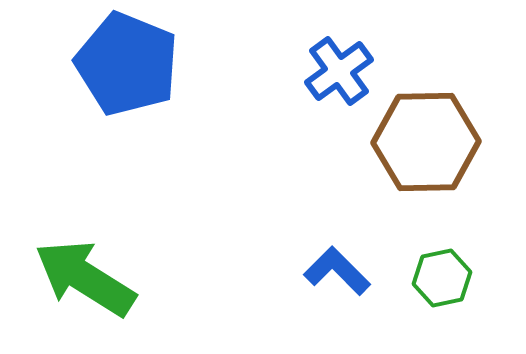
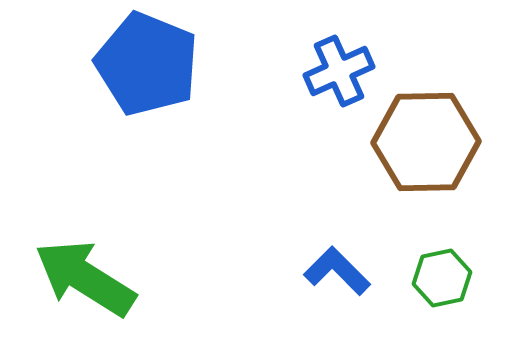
blue pentagon: moved 20 px right
blue cross: rotated 12 degrees clockwise
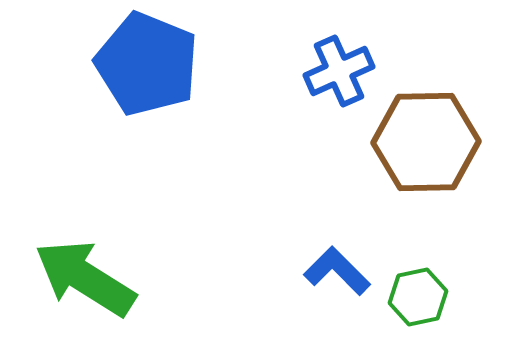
green hexagon: moved 24 px left, 19 px down
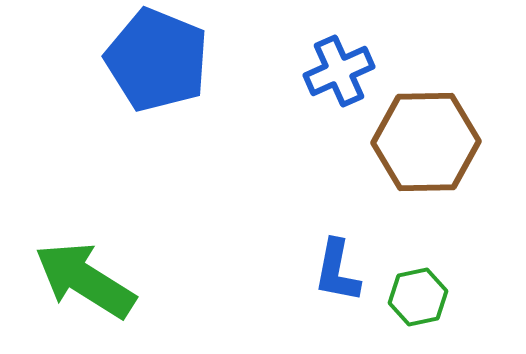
blue pentagon: moved 10 px right, 4 px up
blue L-shape: rotated 124 degrees counterclockwise
green arrow: moved 2 px down
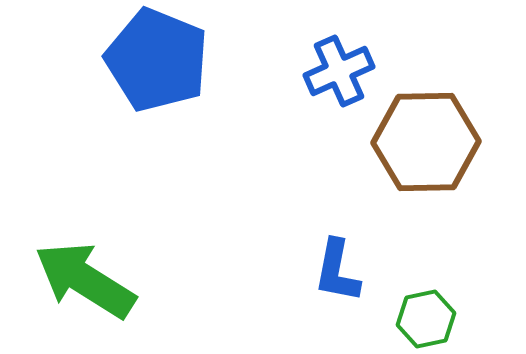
green hexagon: moved 8 px right, 22 px down
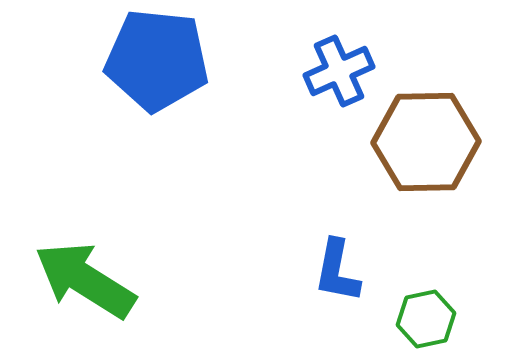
blue pentagon: rotated 16 degrees counterclockwise
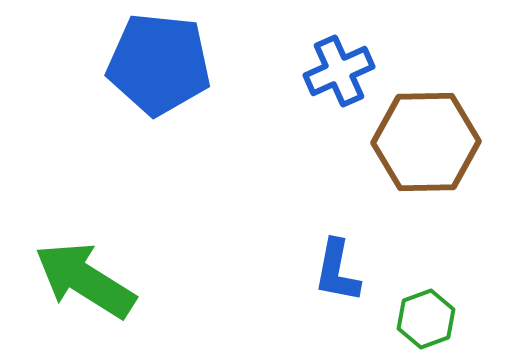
blue pentagon: moved 2 px right, 4 px down
green hexagon: rotated 8 degrees counterclockwise
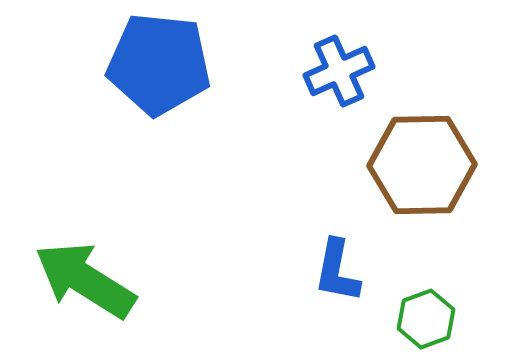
brown hexagon: moved 4 px left, 23 px down
